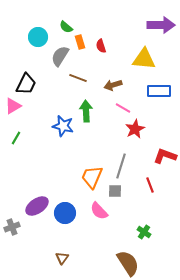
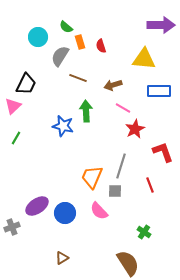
pink triangle: rotated 12 degrees counterclockwise
red L-shape: moved 2 px left, 4 px up; rotated 50 degrees clockwise
brown triangle: rotated 24 degrees clockwise
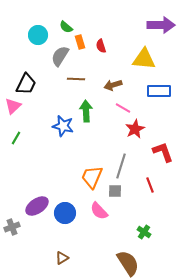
cyan circle: moved 2 px up
brown line: moved 2 px left, 1 px down; rotated 18 degrees counterclockwise
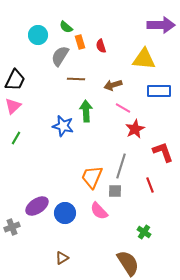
black trapezoid: moved 11 px left, 4 px up
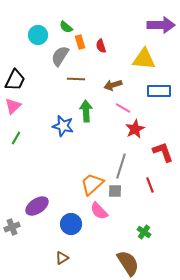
orange trapezoid: moved 7 px down; rotated 25 degrees clockwise
blue circle: moved 6 px right, 11 px down
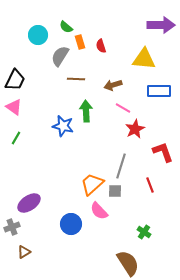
pink triangle: moved 1 px right, 1 px down; rotated 42 degrees counterclockwise
purple ellipse: moved 8 px left, 3 px up
brown triangle: moved 38 px left, 6 px up
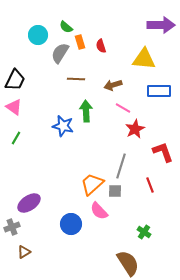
gray semicircle: moved 3 px up
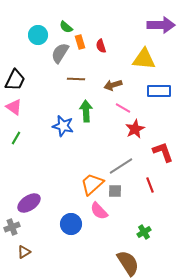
gray line: rotated 40 degrees clockwise
green cross: rotated 24 degrees clockwise
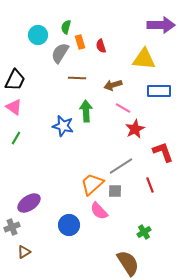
green semicircle: rotated 64 degrees clockwise
brown line: moved 1 px right, 1 px up
blue circle: moved 2 px left, 1 px down
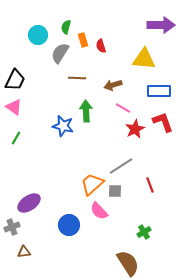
orange rectangle: moved 3 px right, 2 px up
red L-shape: moved 30 px up
brown triangle: rotated 24 degrees clockwise
